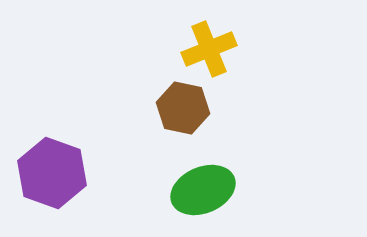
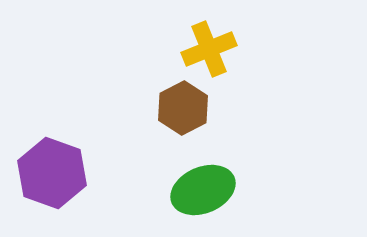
brown hexagon: rotated 21 degrees clockwise
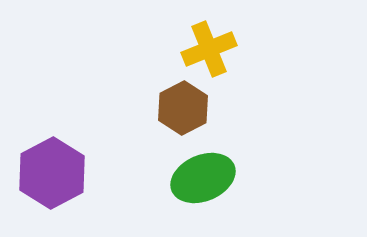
purple hexagon: rotated 12 degrees clockwise
green ellipse: moved 12 px up
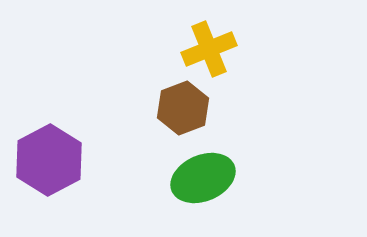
brown hexagon: rotated 6 degrees clockwise
purple hexagon: moved 3 px left, 13 px up
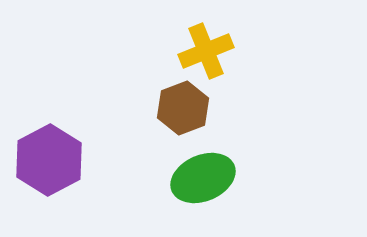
yellow cross: moved 3 px left, 2 px down
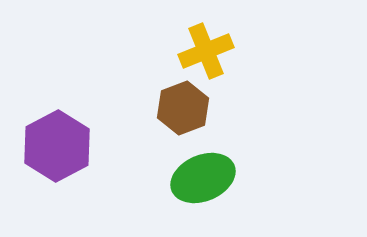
purple hexagon: moved 8 px right, 14 px up
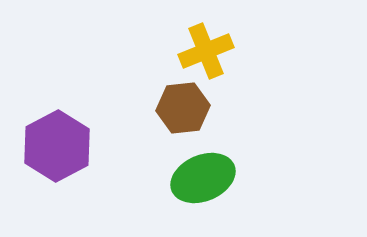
brown hexagon: rotated 15 degrees clockwise
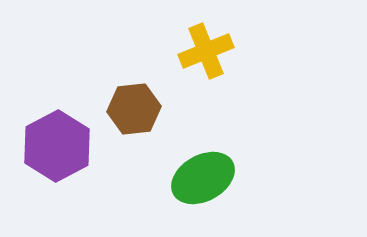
brown hexagon: moved 49 px left, 1 px down
green ellipse: rotated 6 degrees counterclockwise
